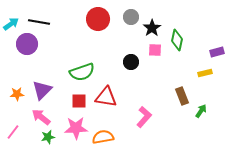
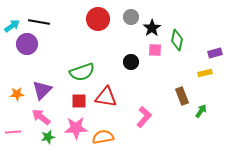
cyan arrow: moved 1 px right, 2 px down
purple rectangle: moved 2 px left, 1 px down
pink line: rotated 49 degrees clockwise
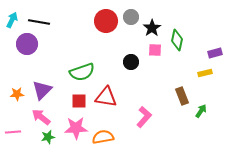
red circle: moved 8 px right, 2 px down
cyan arrow: moved 6 px up; rotated 28 degrees counterclockwise
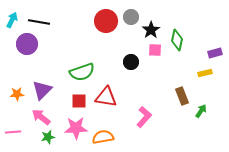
black star: moved 1 px left, 2 px down
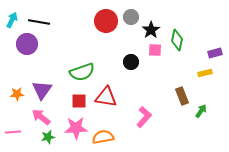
purple triangle: rotated 10 degrees counterclockwise
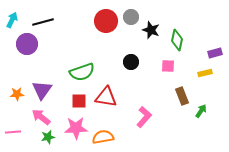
black line: moved 4 px right; rotated 25 degrees counterclockwise
black star: rotated 18 degrees counterclockwise
pink square: moved 13 px right, 16 px down
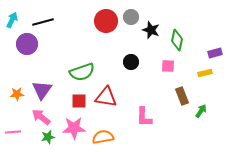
pink L-shape: rotated 140 degrees clockwise
pink star: moved 2 px left
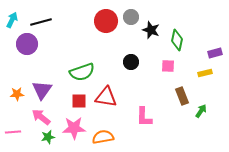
black line: moved 2 px left
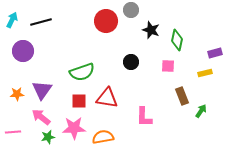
gray circle: moved 7 px up
purple circle: moved 4 px left, 7 px down
red triangle: moved 1 px right, 1 px down
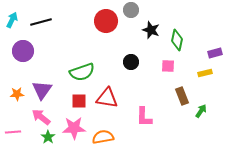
green star: rotated 24 degrees counterclockwise
